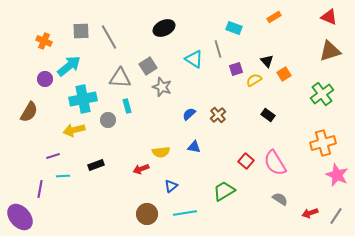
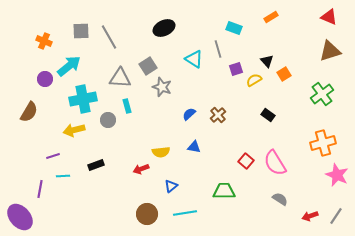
orange rectangle at (274, 17): moved 3 px left
green trapezoid at (224, 191): rotated 30 degrees clockwise
red arrow at (310, 213): moved 3 px down
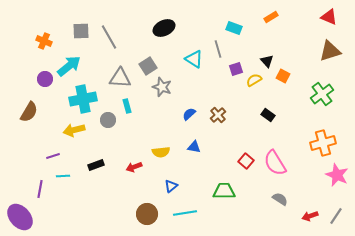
orange square at (284, 74): moved 1 px left, 2 px down; rotated 32 degrees counterclockwise
red arrow at (141, 169): moved 7 px left, 2 px up
